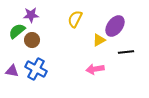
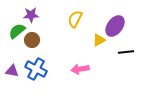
pink arrow: moved 15 px left
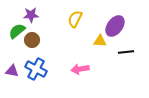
yellow triangle: moved 1 px right, 1 px down; rotated 32 degrees clockwise
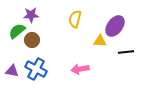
yellow semicircle: rotated 12 degrees counterclockwise
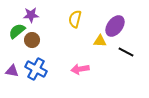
black line: rotated 35 degrees clockwise
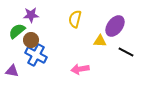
brown circle: moved 1 px left
blue cross: moved 14 px up
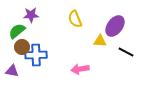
yellow semicircle: rotated 36 degrees counterclockwise
brown circle: moved 9 px left, 7 px down
blue cross: rotated 30 degrees counterclockwise
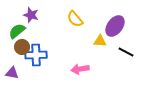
purple star: rotated 21 degrees clockwise
yellow semicircle: rotated 18 degrees counterclockwise
purple triangle: moved 2 px down
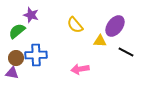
yellow semicircle: moved 6 px down
brown circle: moved 6 px left, 11 px down
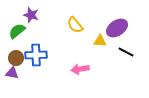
purple ellipse: moved 2 px right, 2 px down; rotated 20 degrees clockwise
